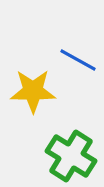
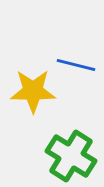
blue line: moved 2 px left, 5 px down; rotated 15 degrees counterclockwise
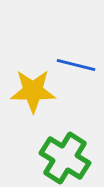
green cross: moved 6 px left, 2 px down
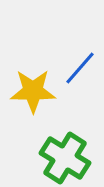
blue line: moved 4 px right, 3 px down; rotated 63 degrees counterclockwise
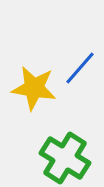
yellow star: moved 1 px right, 3 px up; rotated 9 degrees clockwise
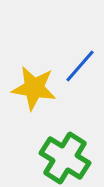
blue line: moved 2 px up
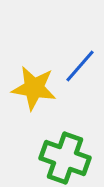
green cross: rotated 12 degrees counterclockwise
